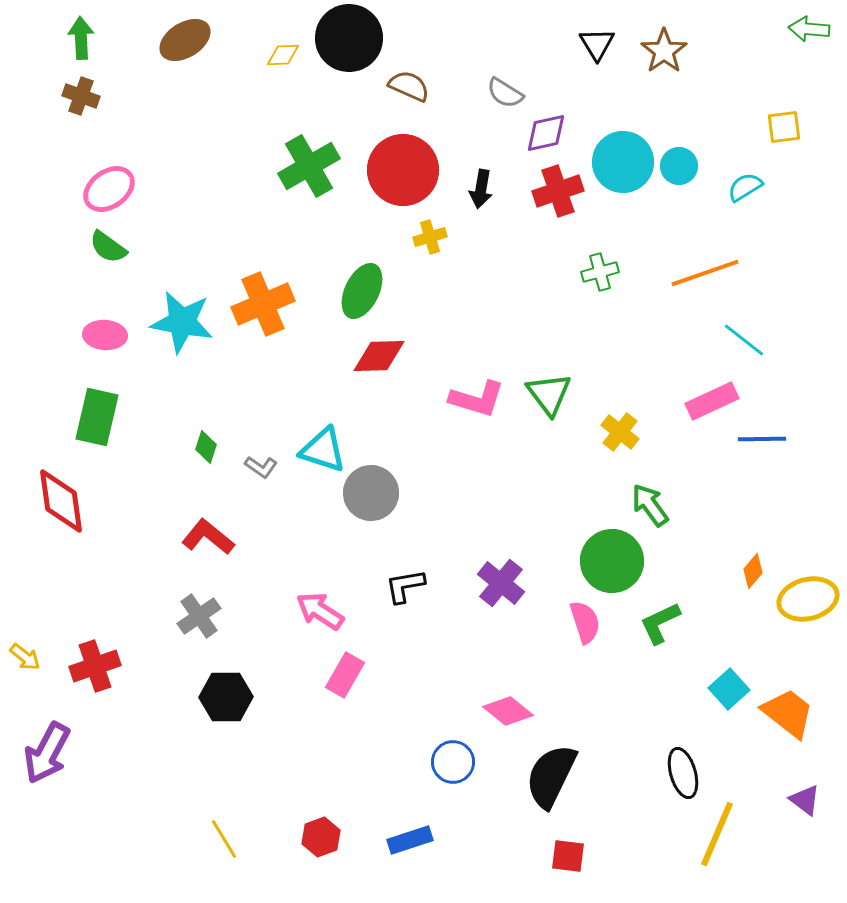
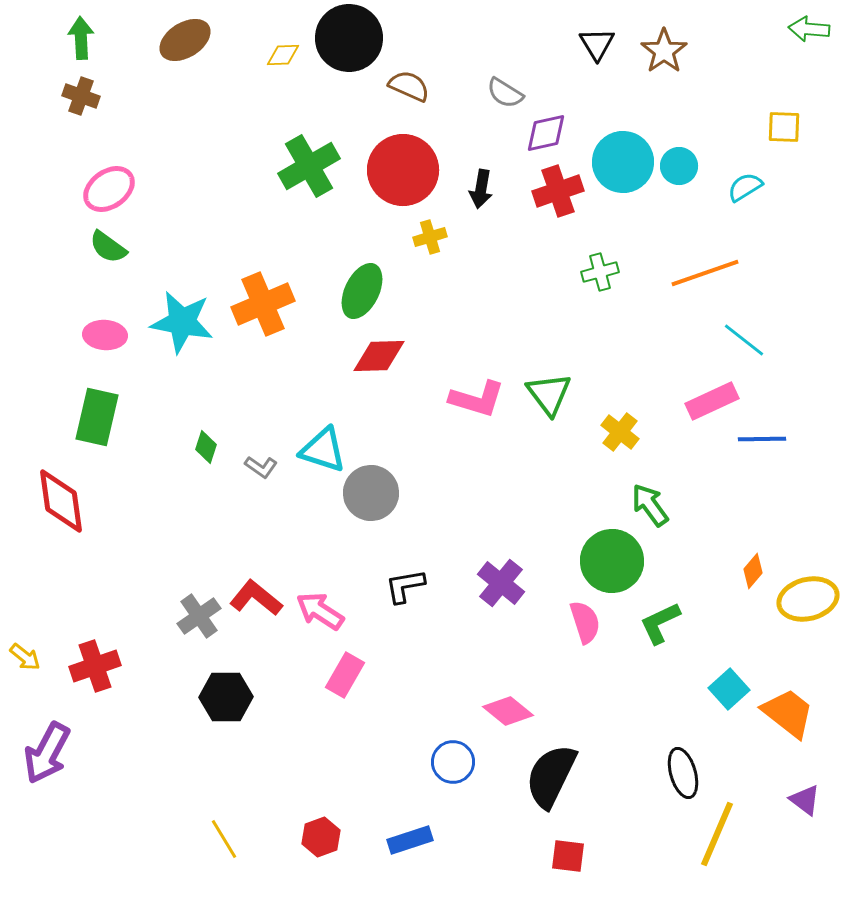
yellow square at (784, 127): rotated 9 degrees clockwise
red L-shape at (208, 537): moved 48 px right, 61 px down
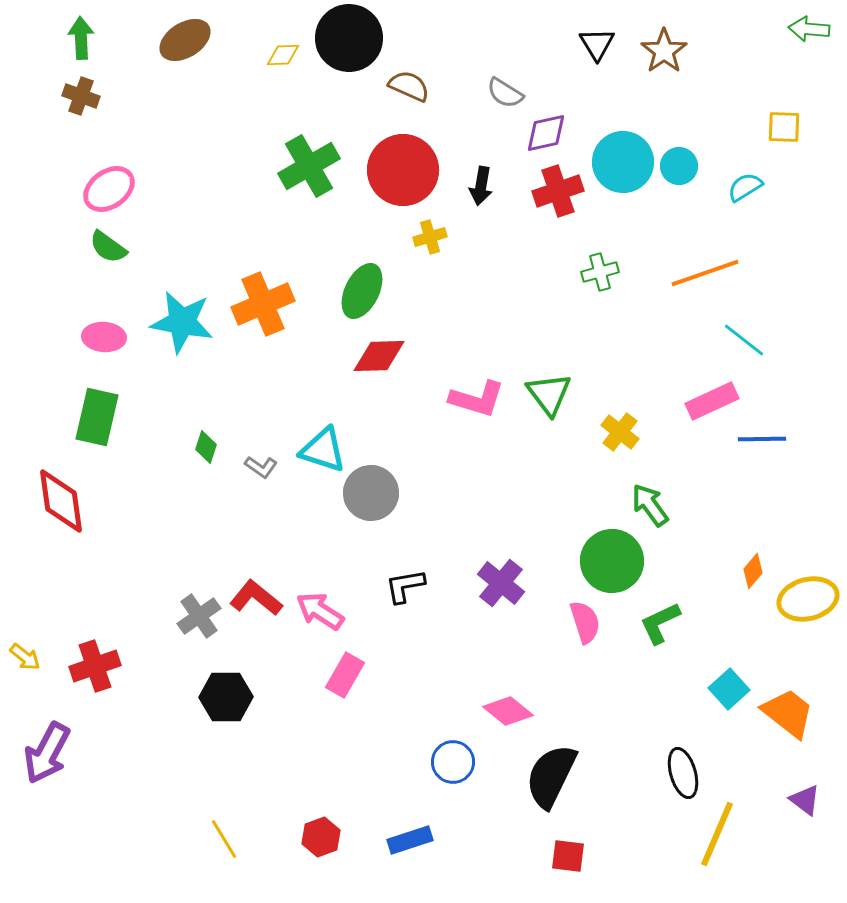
black arrow at (481, 189): moved 3 px up
pink ellipse at (105, 335): moved 1 px left, 2 px down
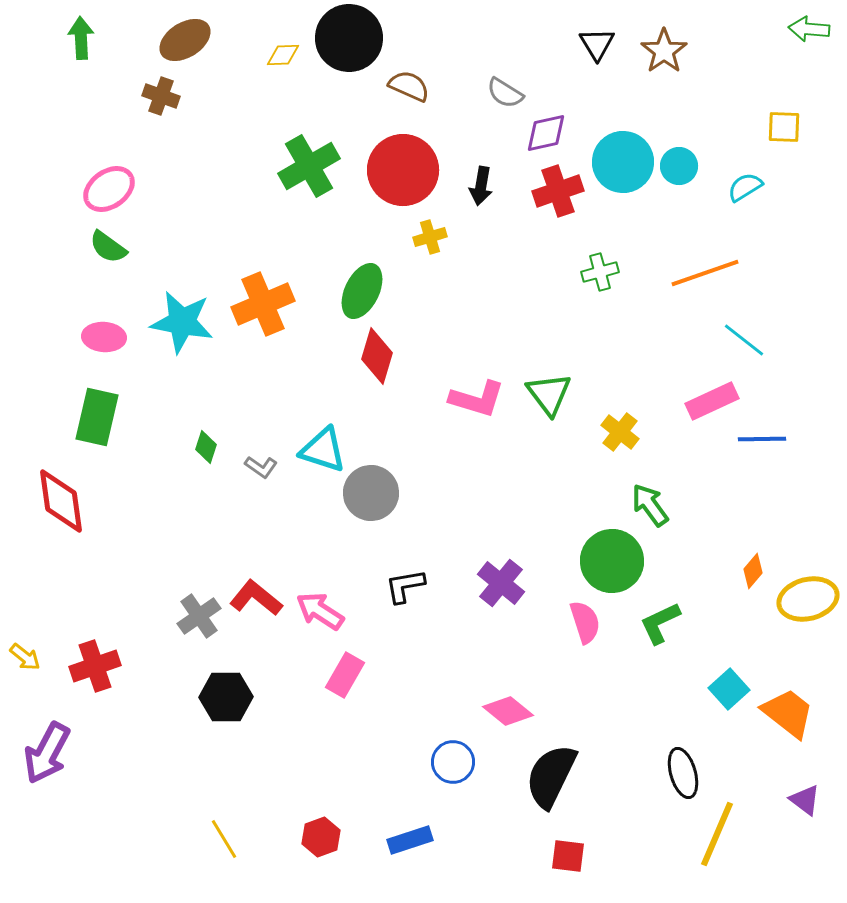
brown cross at (81, 96): moved 80 px right
red diamond at (379, 356): moved 2 px left; rotated 72 degrees counterclockwise
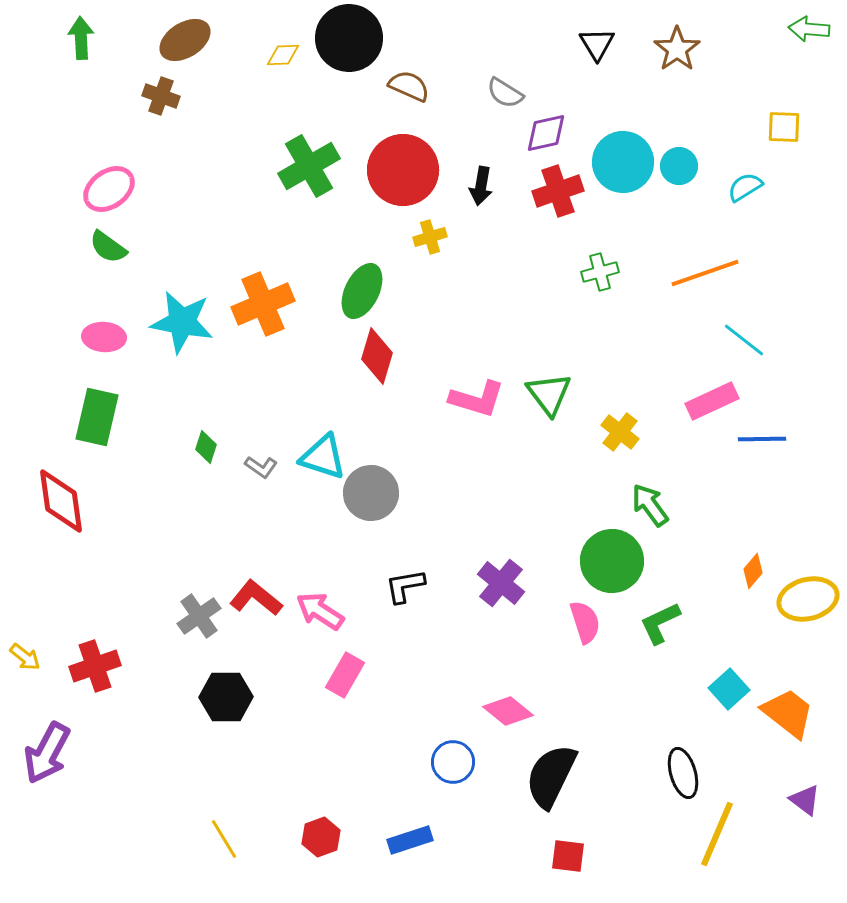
brown star at (664, 51): moved 13 px right, 2 px up
cyan triangle at (323, 450): moved 7 px down
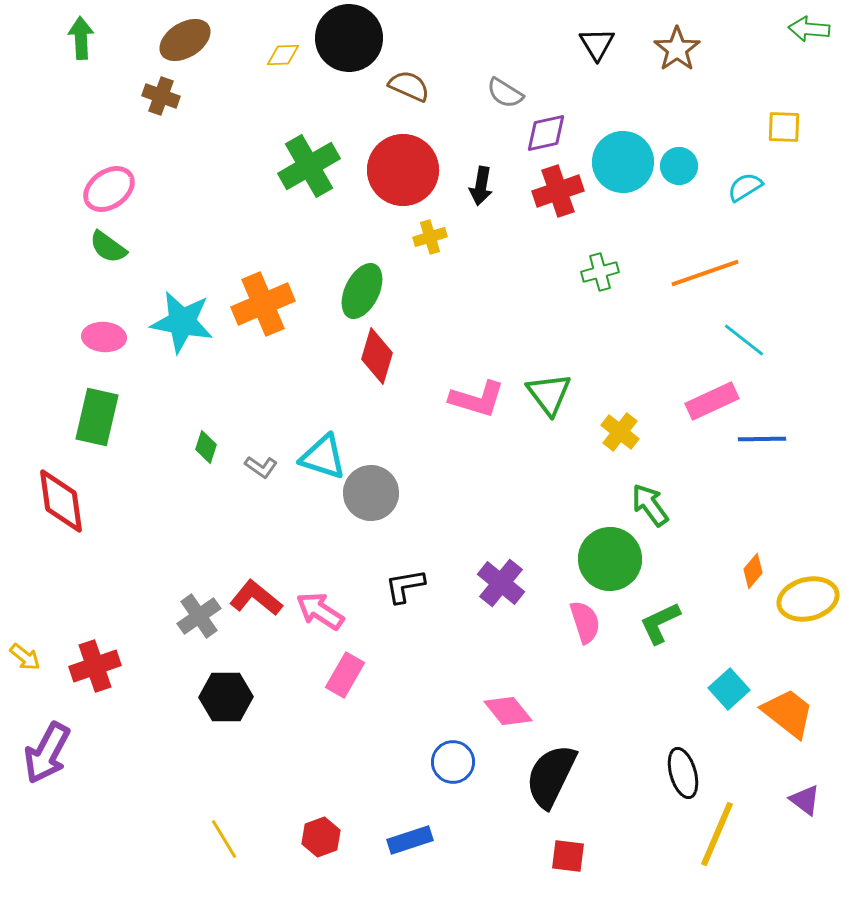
green circle at (612, 561): moved 2 px left, 2 px up
pink diamond at (508, 711): rotated 12 degrees clockwise
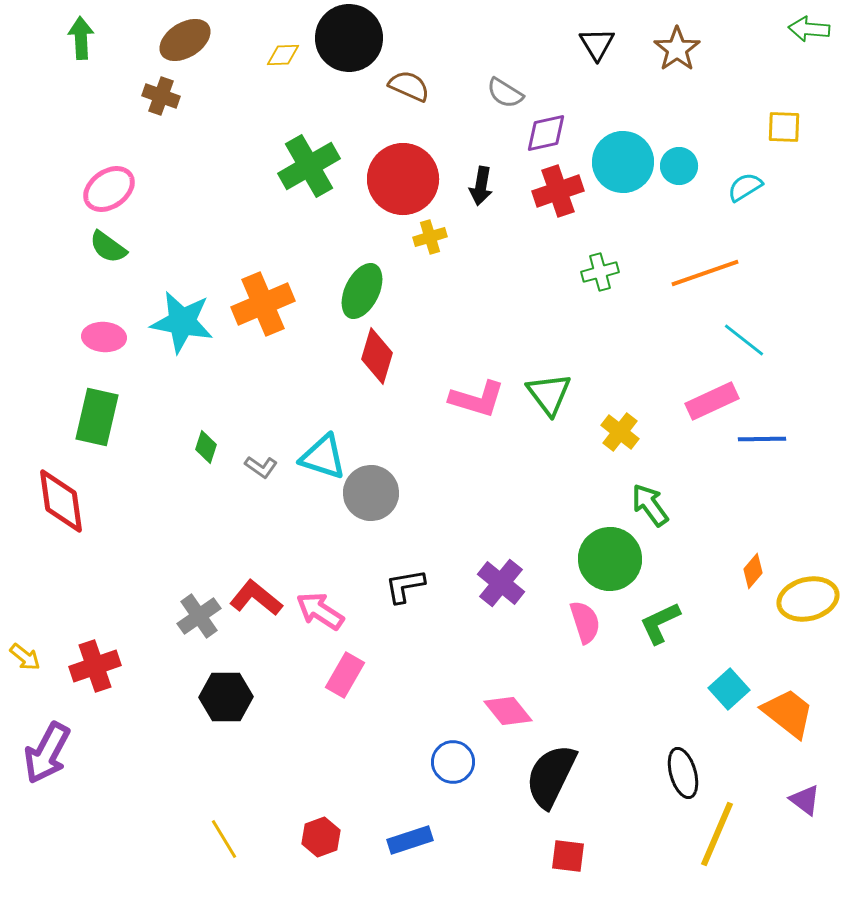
red circle at (403, 170): moved 9 px down
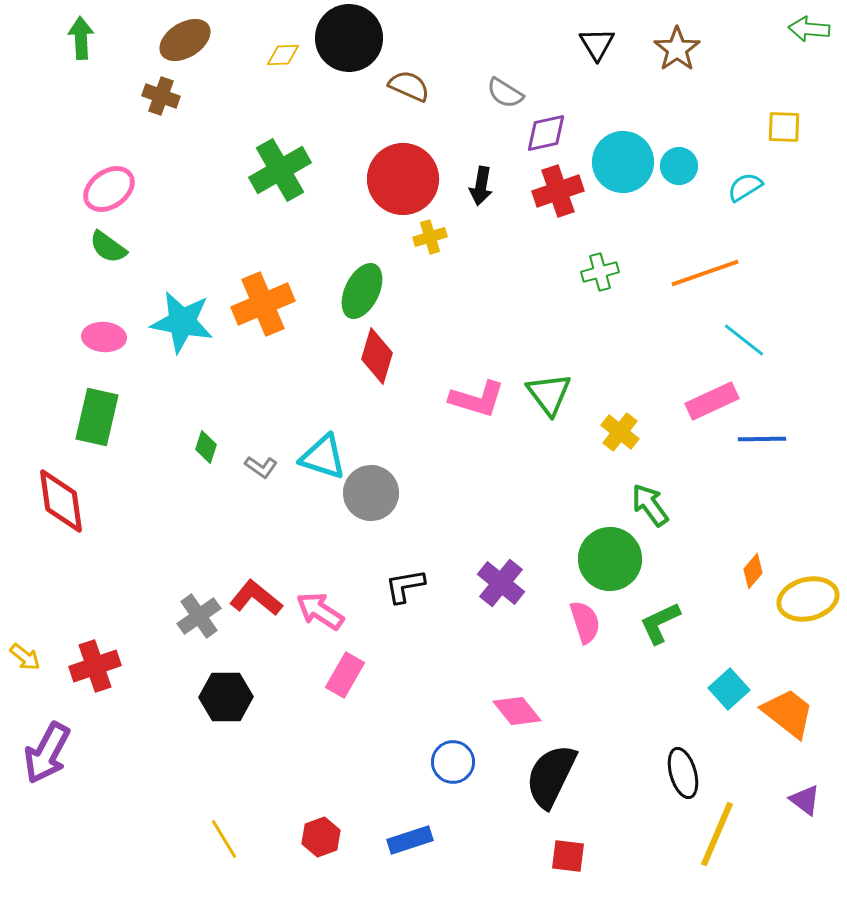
green cross at (309, 166): moved 29 px left, 4 px down
pink diamond at (508, 711): moved 9 px right
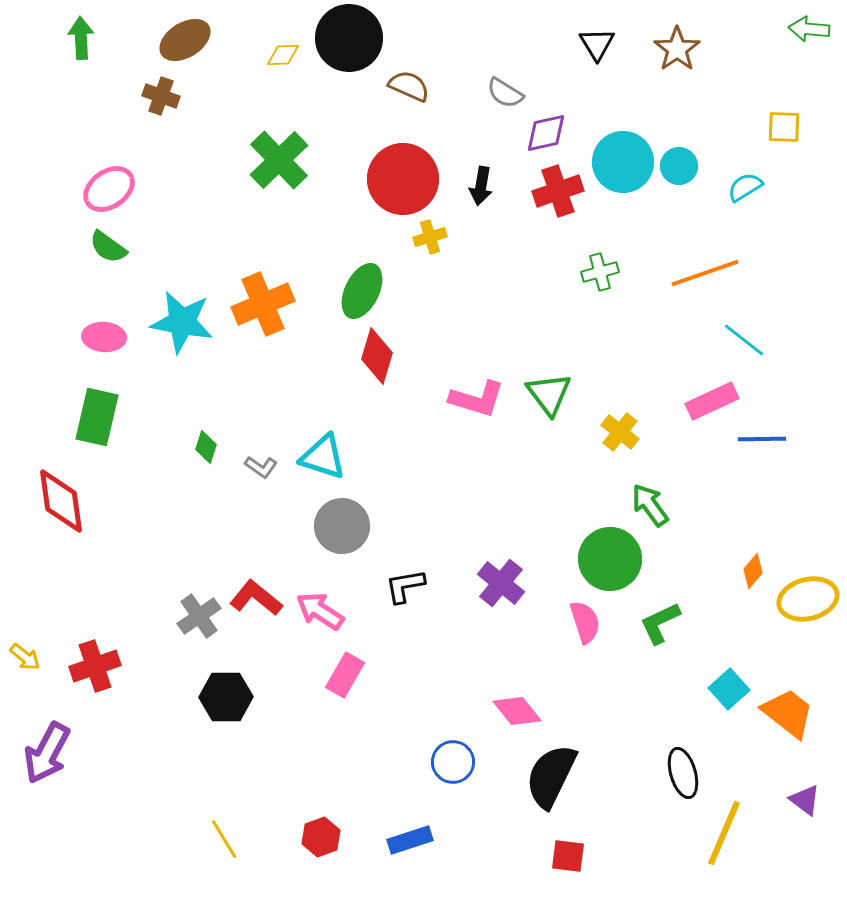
green cross at (280, 170): moved 1 px left, 10 px up; rotated 14 degrees counterclockwise
gray circle at (371, 493): moved 29 px left, 33 px down
yellow line at (717, 834): moved 7 px right, 1 px up
